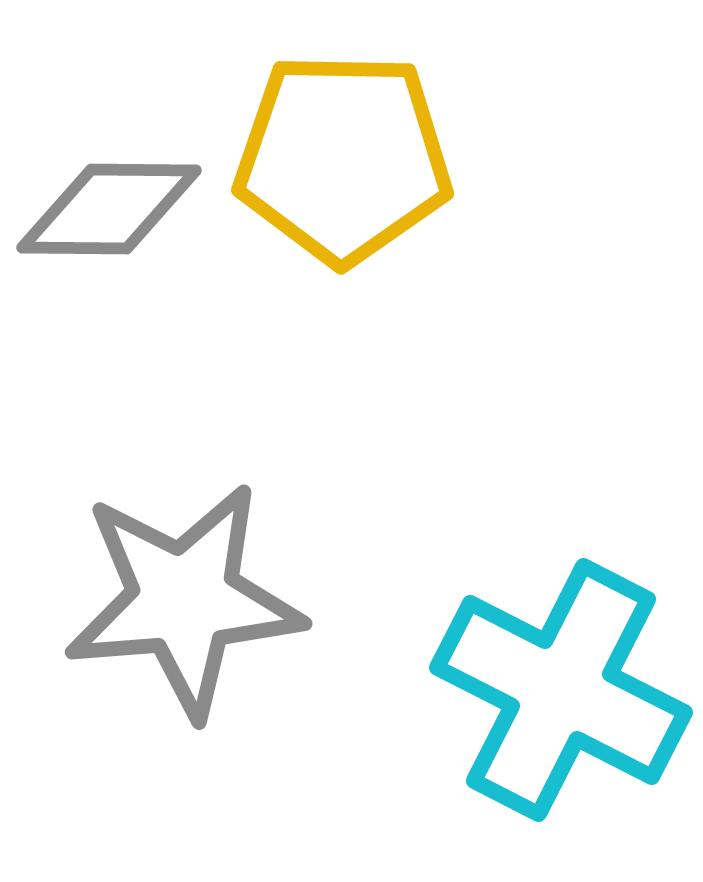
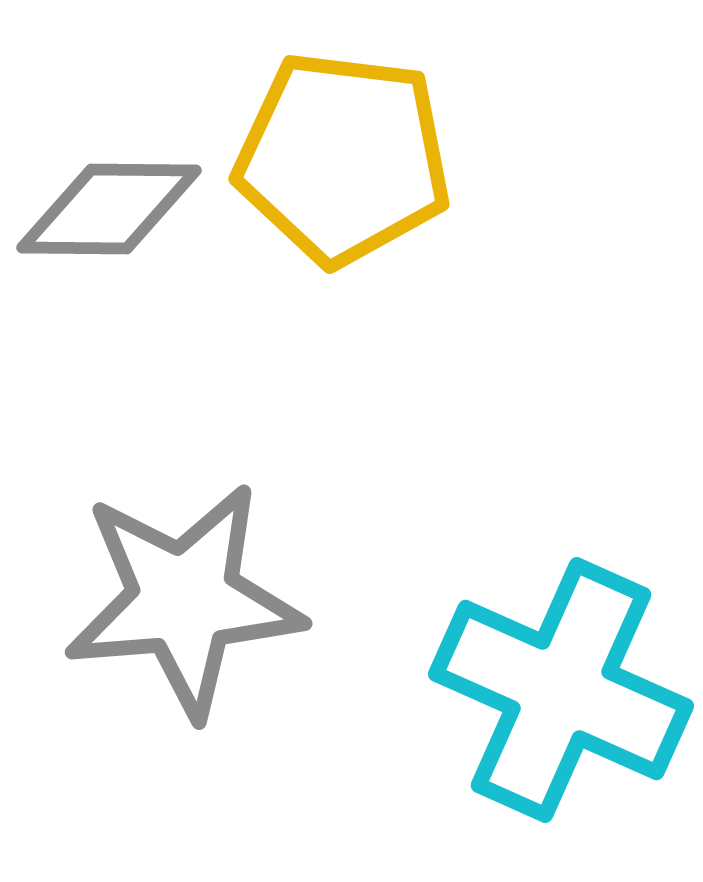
yellow pentagon: rotated 6 degrees clockwise
cyan cross: rotated 3 degrees counterclockwise
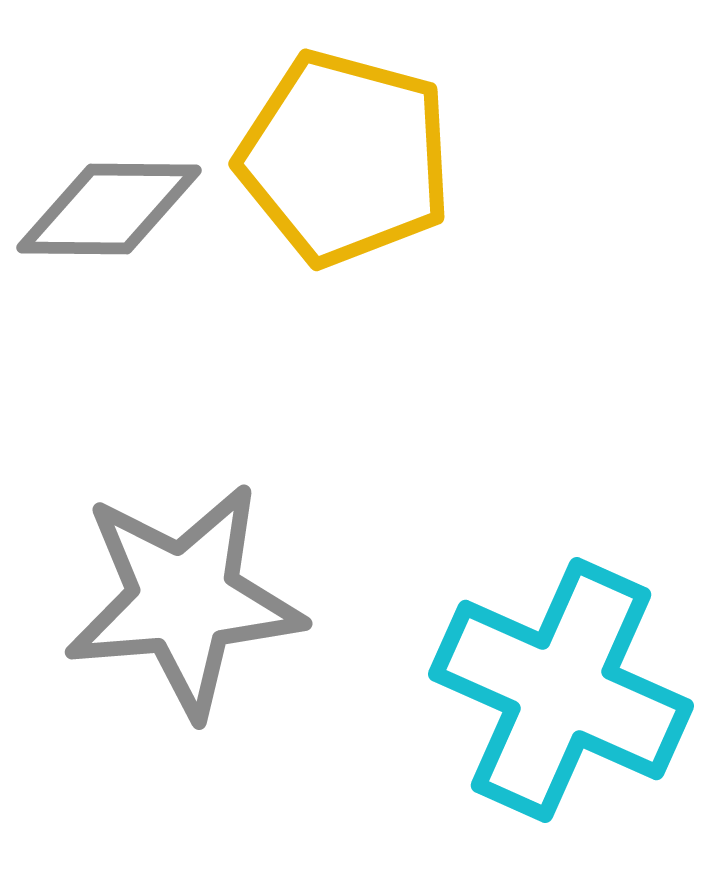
yellow pentagon: moved 2 px right; rotated 8 degrees clockwise
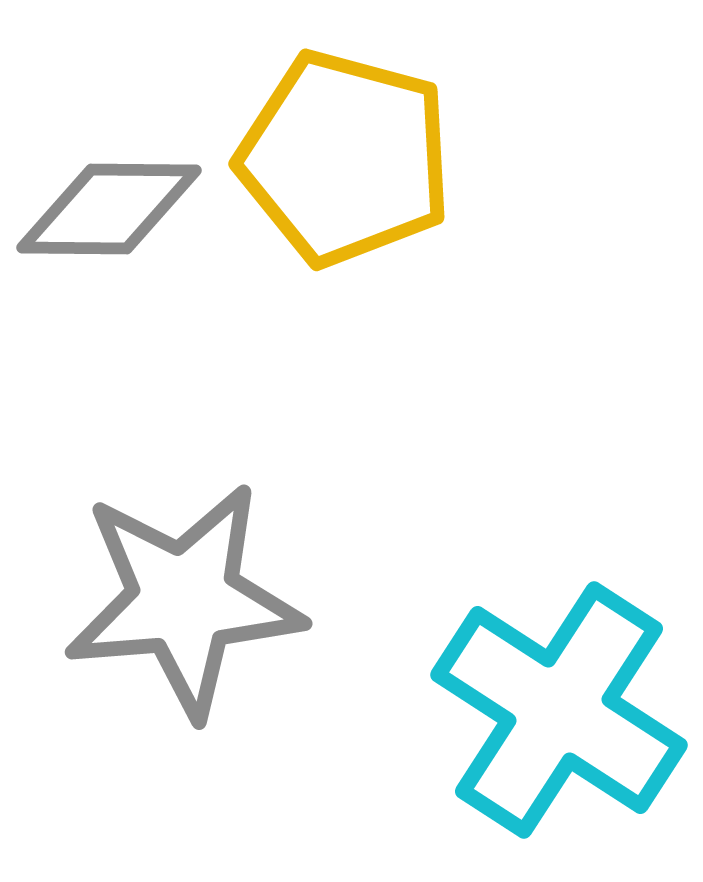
cyan cross: moved 2 px left, 20 px down; rotated 9 degrees clockwise
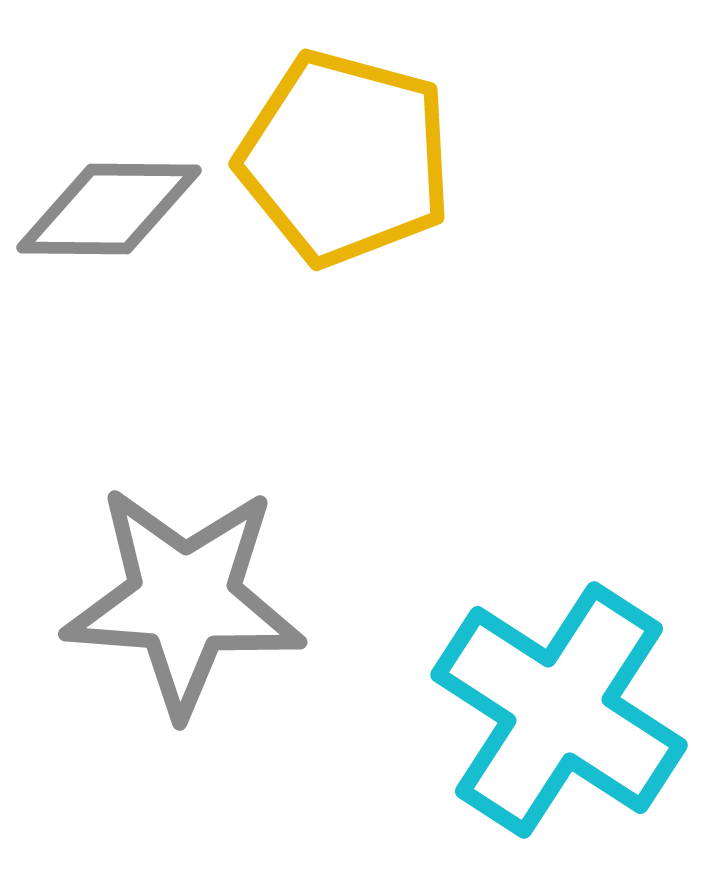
gray star: rotated 9 degrees clockwise
